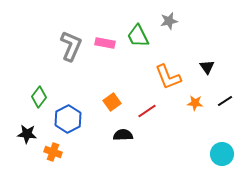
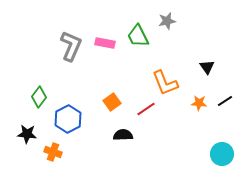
gray star: moved 2 px left
orange L-shape: moved 3 px left, 6 px down
orange star: moved 4 px right
red line: moved 1 px left, 2 px up
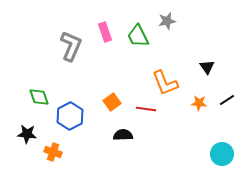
pink rectangle: moved 11 px up; rotated 60 degrees clockwise
green diamond: rotated 55 degrees counterclockwise
black line: moved 2 px right, 1 px up
red line: rotated 42 degrees clockwise
blue hexagon: moved 2 px right, 3 px up
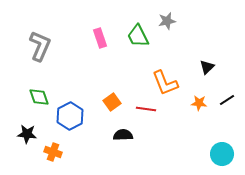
pink rectangle: moved 5 px left, 6 px down
gray L-shape: moved 31 px left
black triangle: rotated 21 degrees clockwise
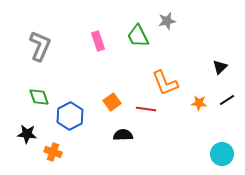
pink rectangle: moved 2 px left, 3 px down
black triangle: moved 13 px right
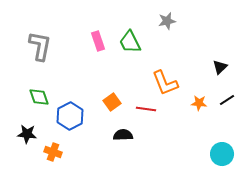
green trapezoid: moved 8 px left, 6 px down
gray L-shape: rotated 12 degrees counterclockwise
